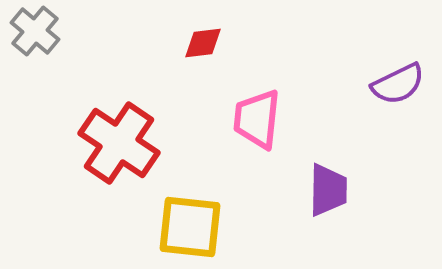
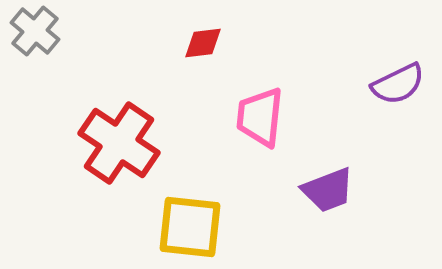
pink trapezoid: moved 3 px right, 2 px up
purple trapezoid: rotated 68 degrees clockwise
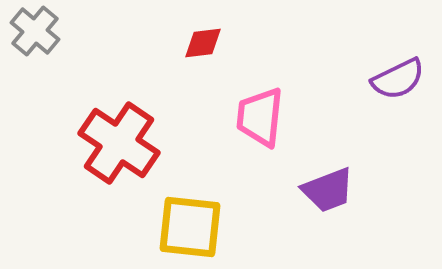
purple semicircle: moved 5 px up
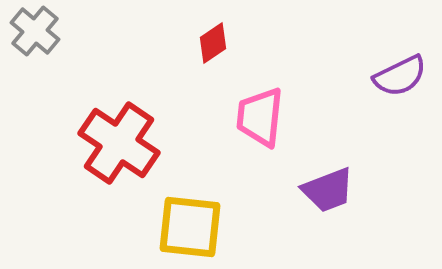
red diamond: moved 10 px right; rotated 27 degrees counterclockwise
purple semicircle: moved 2 px right, 3 px up
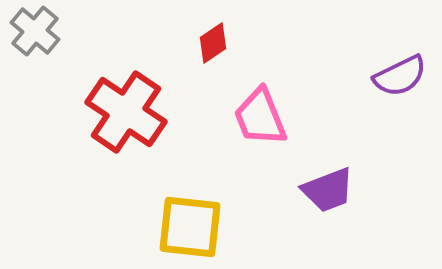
pink trapezoid: rotated 28 degrees counterclockwise
red cross: moved 7 px right, 31 px up
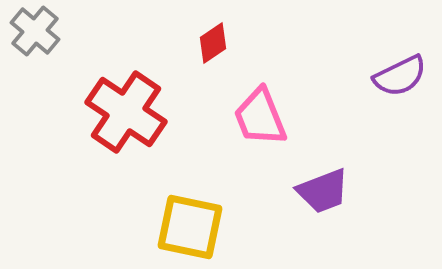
purple trapezoid: moved 5 px left, 1 px down
yellow square: rotated 6 degrees clockwise
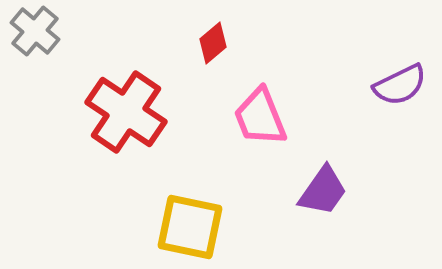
red diamond: rotated 6 degrees counterclockwise
purple semicircle: moved 9 px down
purple trapezoid: rotated 34 degrees counterclockwise
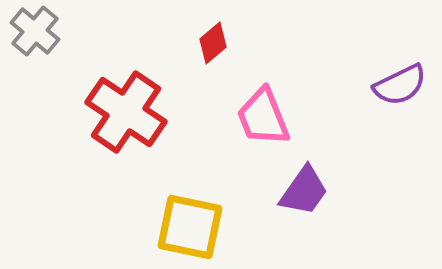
pink trapezoid: moved 3 px right
purple trapezoid: moved 19 px left
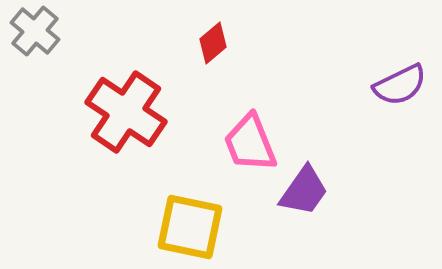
pink trapezoid: moved 13 px left, 26 px down
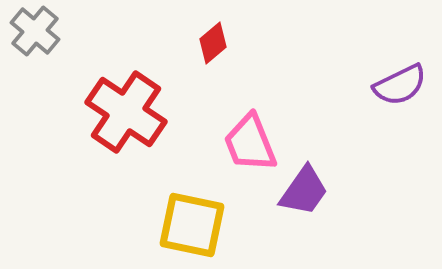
yellow square: moved 2 px right, 2 px up
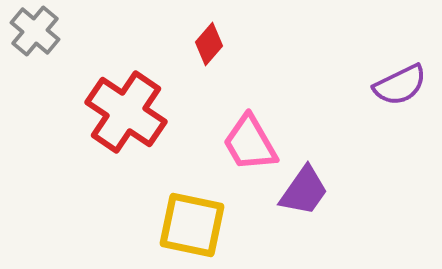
red diamond: moved 4 px left, 1 px down; rotated 9 degrees counterclockwise
pink trapezoid: rotated 8 degrees counterclockwise
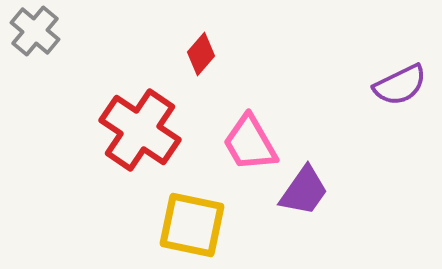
red diamond: moved 8 px left, 10 px down
red cross: moved 14 px right, 18 px down
